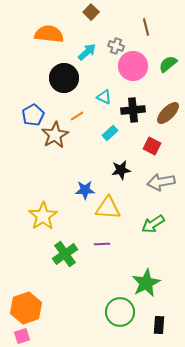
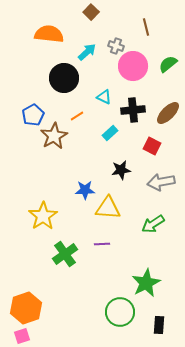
brown star: moved 1 px left, 1 px down
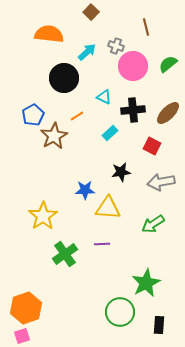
black star: moved 2 px down
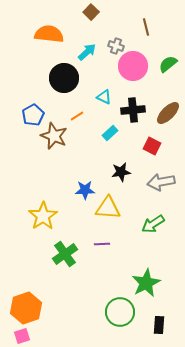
brown star: rotated 20 degrees counterclockwise
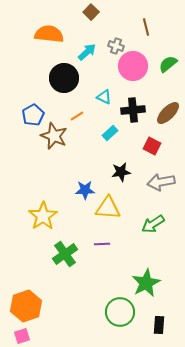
orange hexagon: moved 2 px up
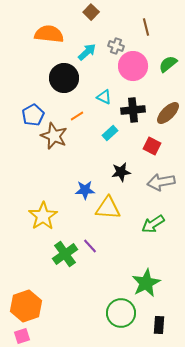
purple line: moved 12 px left, 2 px down; rotated 49 degrees clockwise
green circle: moved 1 px right, 1 px down
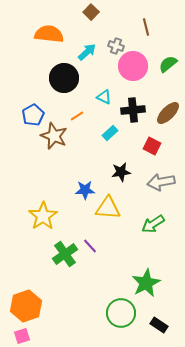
black rectangle: rotated 60 degrees counterclockwise
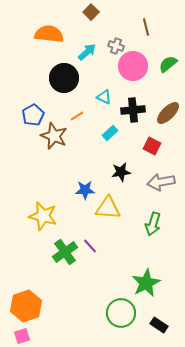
yellow star: rotated 24 degrees counterclockwise
green arrow: rotated 40 degrees counterclockwise
green cross: moved 2 px up
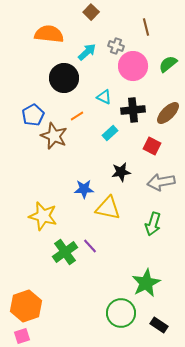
blue star: moved 1 px left, 1 px up
yellow triangle: rotated 8 degrees clockwise
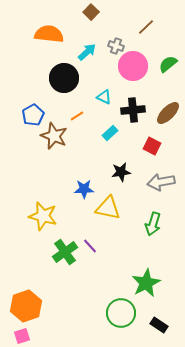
brown line: rotated 60 degrees clockwise
